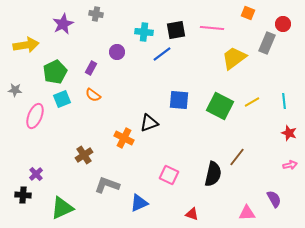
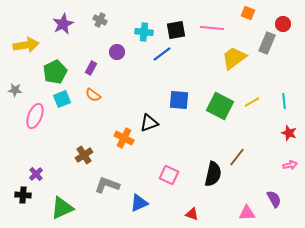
gray cross: moved 4 px right, 6 px down; rotated 16 degrees clockwise
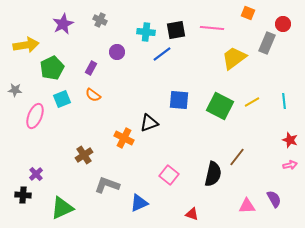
cyan cross: moved 2 px right
green pentagon: moved 3 px left, 4 px up
red star: moved 1 px right, 7 px down
pink square: rotated 12 degrees clockwise
pink triangle: moved 7 px up
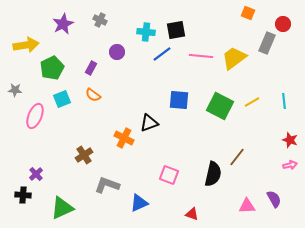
pink line: moved 11 px left, 28 px down
pink square: rotated 18 degrees counterclockwise
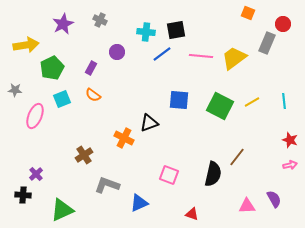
green triangle: moved 2 px down
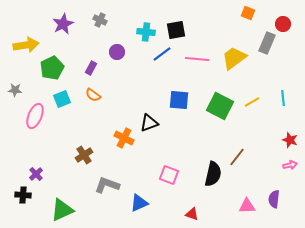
pink line: moved 4 px left, 3 px down
cyan line: moved 1 px left, 3 px up
purple semicircle: rotated 144 degrees counterclockwise
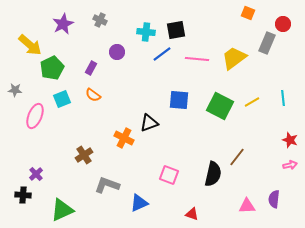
yellow arrow: moved 4 px right; rotated 50 degrees clockwise
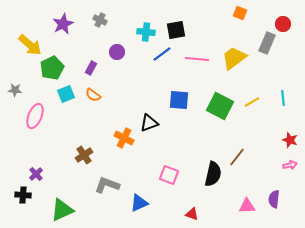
orange square: moved 8 px left
cyan square: moved 4 px right, 5 px up
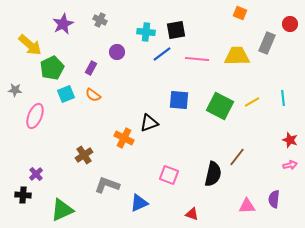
red circle: moved 7 px right
yellow trapezoid: moved 3 px right, 2 px up; rotated 36 degrees clockwise
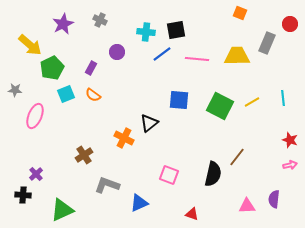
black triangle: rotated 18 degrees counterclockwise
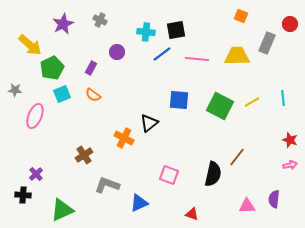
orange square: moved 1 px right, 3 px down
cyan square: moved 4 px left
